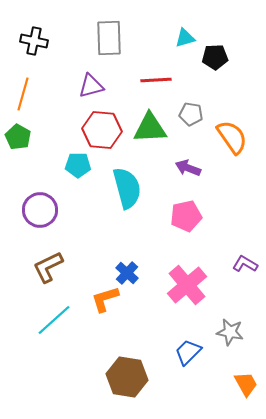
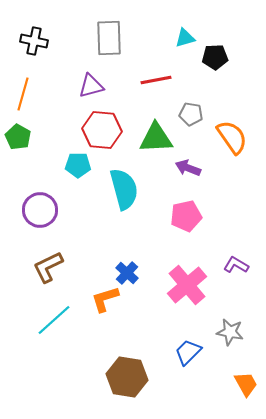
red line: rotated 8 degrees counterclockwise
green triangle: moved 6 px right, 10 px down
cyan semicircle: moved 3 px left, 1 px down
purple L-shape: moved 9 px left, 1 px down
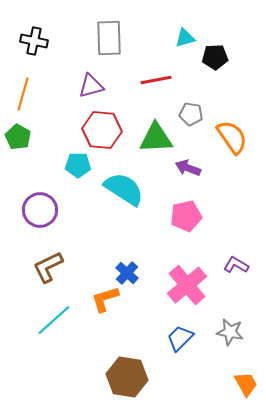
cyan semicircle: rotated 42 degrees counterclockwise
blue trapezoid: moved 8 px left, 14 px up
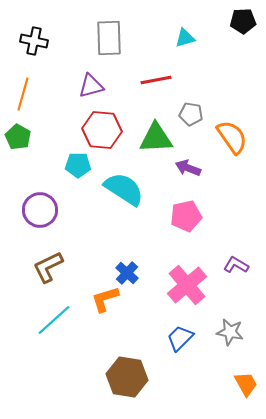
black pentagon: moved 28 px right, 36 px up
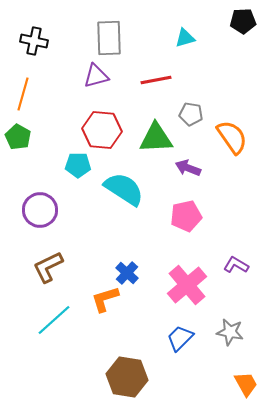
purple triangle: moved 5 px right, 10 px up
